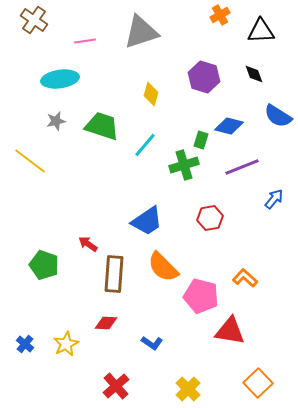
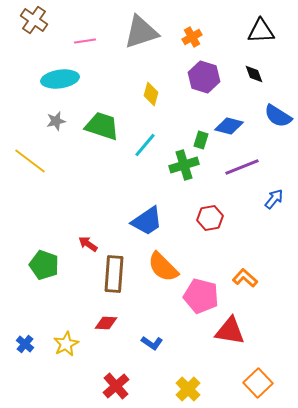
orange cross: moved 28 px left, 22 px down
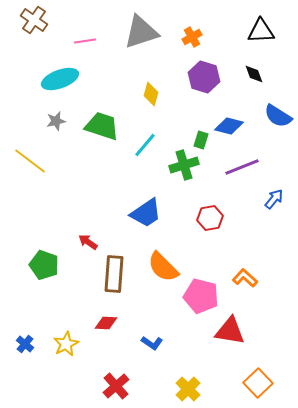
cyan ellipse: rotated 12 degrees counterclockwise
blue trapezoid: moved 1 px left, 8 px up
red arrow: moved 2 px up
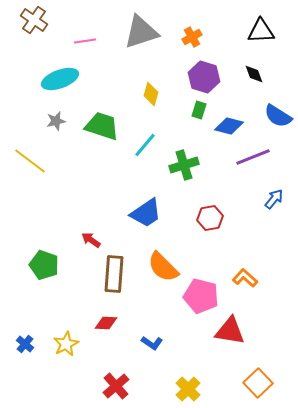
green rectangle: moved 2 px left, 30 px up
purple line: moved 11 px right, 10 px up
red arrow: moved 3 px right, 2 px up
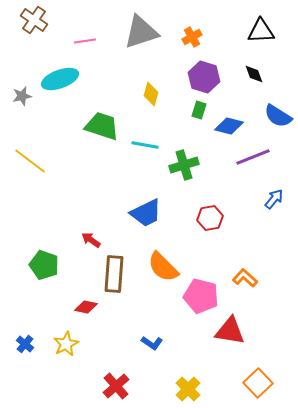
gray star: moved 34 px left, 25 px up
cyan line: rotated 60 degrees clockwise
blue trapezoid: rotated 8 degrees clockwise
red diamond: moved 20 px left, 16 px up; rotated 10 degrees clockwise
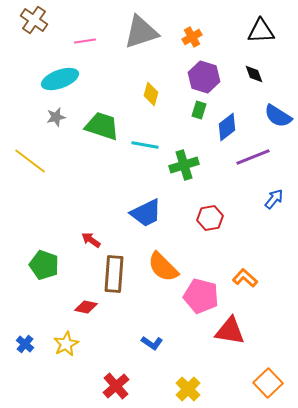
gray star: moved 34 px right, 21 px down
blue diamond: moved 2 px left, 1 px down; rotated 52 degrees counterclockwise
orange square: moved 10 px right
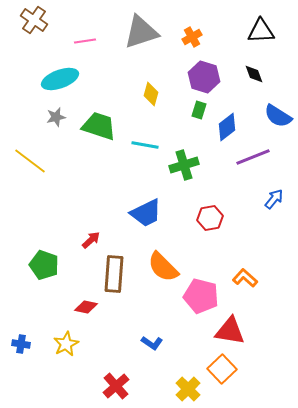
green trapezoid: moved 3 px left
red arrow: rotated 102 degrees clockwise
blue cross: moved 4 px left; rotated 30 degrees counterclockwise
orange square: moved 46 px left, 14 px up
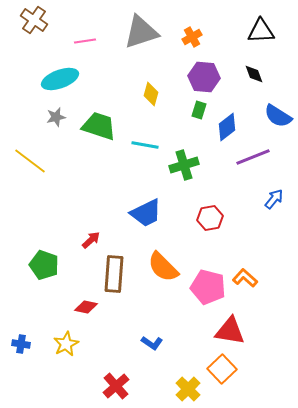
purple hexagon: rotated 12 degrees counterclockwise
pink pentagon: moved 7 px right, 9 px up
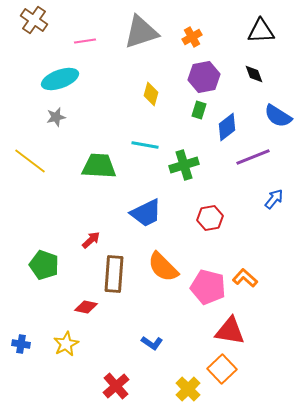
purple hexagon: rotated 16 degrees counterclockwise
green trapezoid: moved 40 px down; rotated 15 degrees counterclockwise
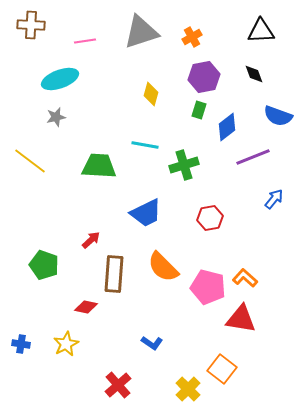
brown cross: moved 3 px left, 5 px down; rotated 32 degrees counterclockwise
blue semicircle: rotated 12 degrees counterclockwise
red triangle: moved 11 px right, 12 px up
orange square: rotated 8 degrees counterclockwise
red cross: moved 2 px right, 1 px up
